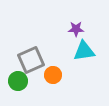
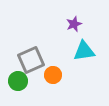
purple star: moved 2 px left, 5 px up; rotated 21 degrees counterclockwise
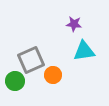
purple star: rotated 28 degrees clockwise
green circle: moved 3 px left
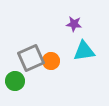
gray square: moved 2 px up
orange circle: moved 2 px left, 14 px up
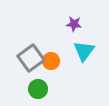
cyan triangle: rotated 45 degrees counterclockwise
gray square: rotated 12 degrees counterclockwise
green circle: moved 23 px right, 8 px down
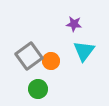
gray square: moved 2 px left, 2 px up
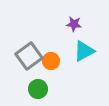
cyan triangle: rotated 25 degrees clockwise
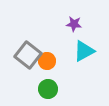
gray square: moved 1 px left, 1 px up; rotated 16 degrees counterclockwise
orange circle: moved 4 px left
green circle: moved 10 px right
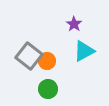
purple star: rotated 28 degrees clockwise
gray square: moved 1 px right, 1 px down
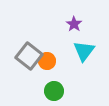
cyan triangle: rotated 25 degrees counterclockwise
green circle: moved 6 px right, 2 px down
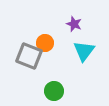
purple star: rotated 14 degrees counterclockwise
gray square: rotated 16 degrees counterclockwise
orange circle: moved 2 px left, 18 px up
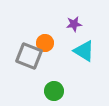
purple star: rotated 28 degrees counterclockwise
cyan triangle: rotated 35 degrees counterclockwise
